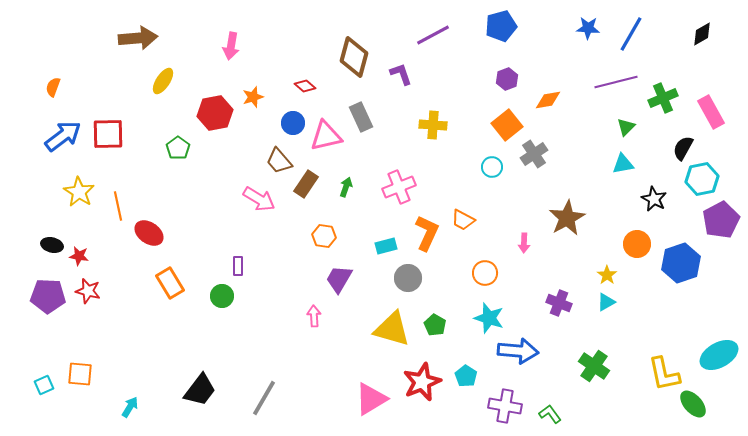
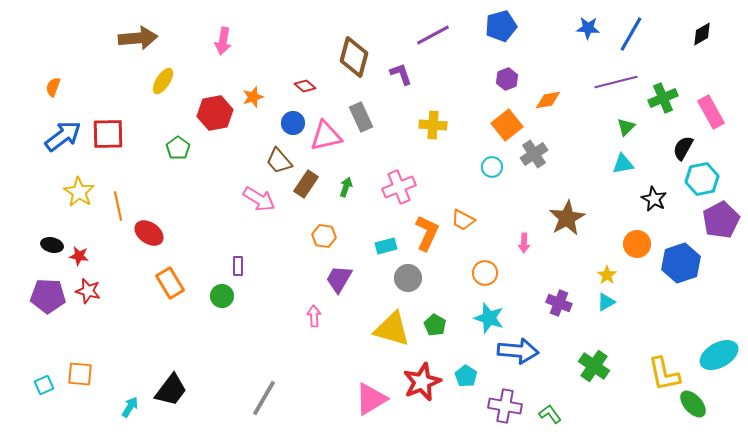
pink arrow at (231, 46): moved 8 px left, 5 px up
black trapezoid at (200, 390): moved 29 px left
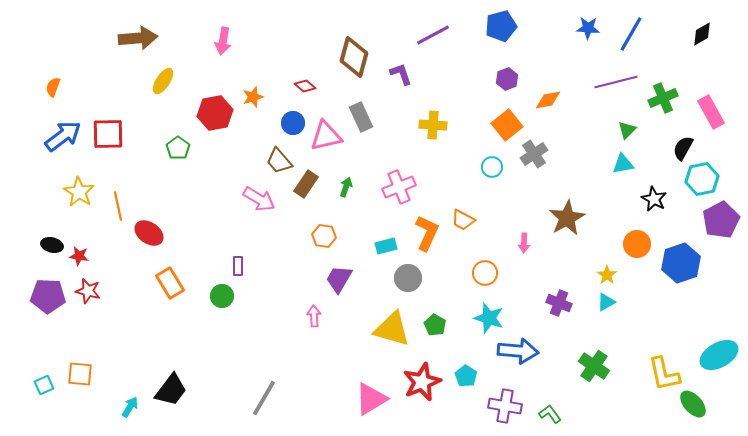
green triangle at (626, 127): moved 1 px right, 3 px down
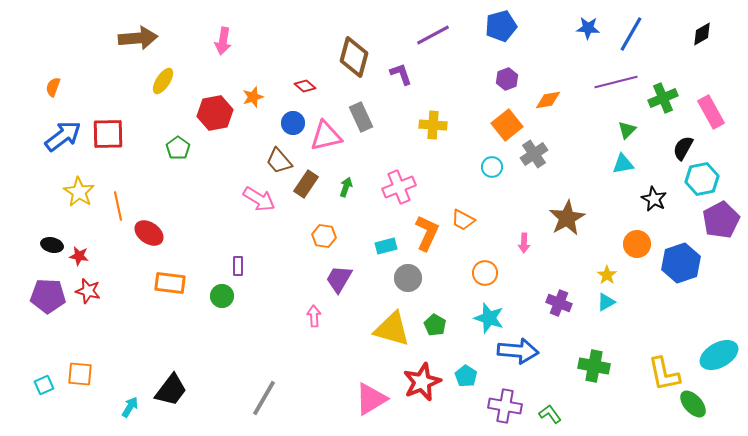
orange rectangle at (170, 283): rotated 52 degrees counterclockwise
green cross at (594, 366): rotated 24 degrees counterclockwise
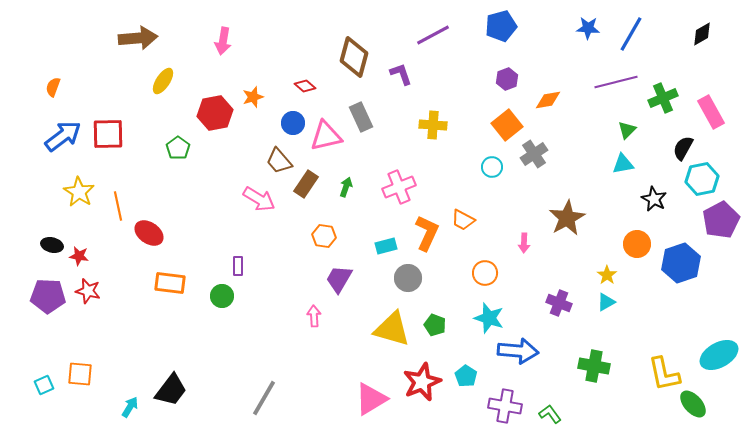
green pentagon at (435, 325): rotated 10 degrees counterclockwise
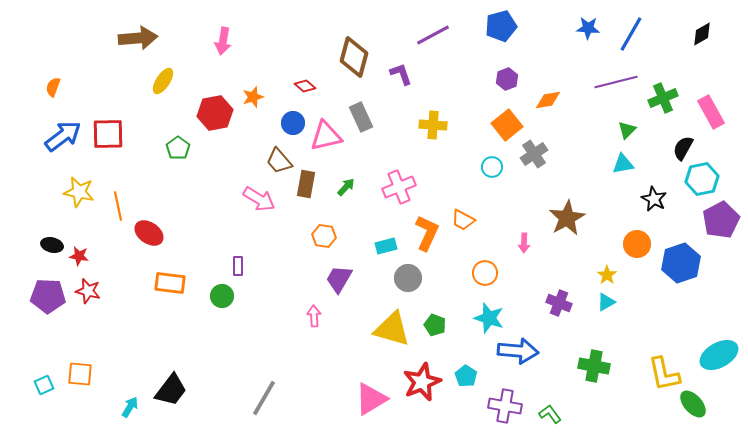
brown rectangle at (306, 184): rotated 24 degrees counterclockwise
green arrow at (346, 187): rotated 24 degrees clockwise
yellow star at (79, 192): rotated 20 degrees counterclockwise
